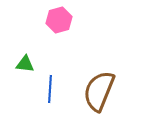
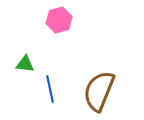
blue line: rotated 16 degrees counterclockwise
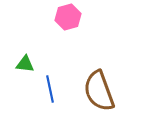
pink hexagon: moved 9 px right, 3 px up
brown semicircle: rotated 42 degrees counterclockwise
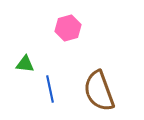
pink hexagon: moved 11 px down
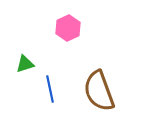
pink hexagon: rotated 10 degrees counterclockwise
green triangle: rotated 24 degrees counterclockwise
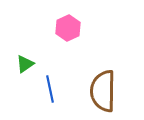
green triangle: rotated 18 degrees counterclockwise
brown semicircle: moved 4 px right; rotated 21 degrees clockwise
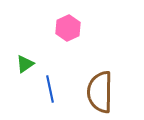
brown semicircle: moved 3 px left, 1 px down
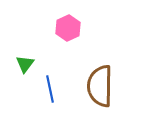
green triangle: rotated 18 degrees counterclockwise
brown semicircle: moved 6 px up
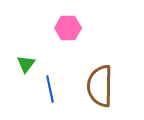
pink hexagon: rotated 25 degrees clockwise
green triangle: moved 1 px right
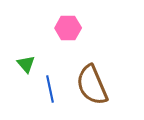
green triangle: rotated 18 degrees counterclockwise
brown semicircle: moved 8 px left, 1 px up; rotated 24 degrees counterclockwise
